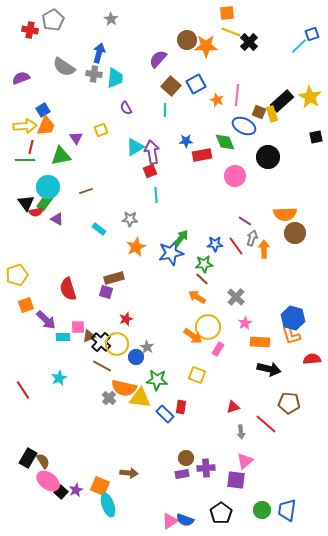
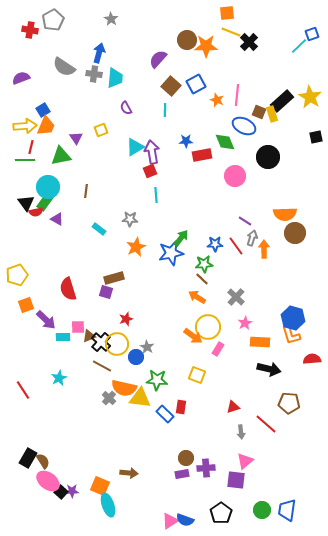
brown line at (86, 191): rotated 64 degrees counterclockwise
purple star at (76, 490): moved 4 px left, 1 px down; rotated 24 degrees clockwise
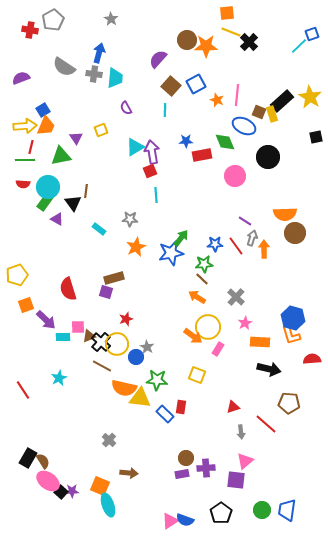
black triangle at (26, 203): moved 47 px right
red semicircle at (36, 212): moved 13 px left, 28 px up; rotated 16 degrees clockwise
gray cross at (109, 398): moved 42 px down
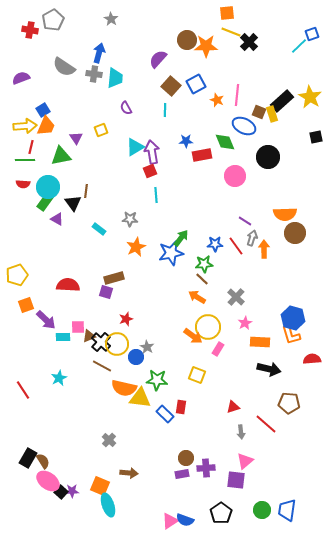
red semicircle at (68, 289): moved 4 px up; rotated 110 degrees clockwise
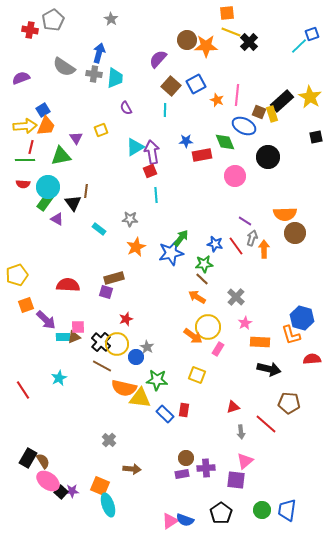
blue star at (215, 244): rotated 14 degrees clockwise
blue hexagon at (293, 318): moved 9 px right
brown triangle at (89, 336): moved 15 px left, 1 px down
red rectangle at (181, 407): moved 3 px right, 3 px down
brown arrow at (129, 473): moved 3 px right, 4 px up
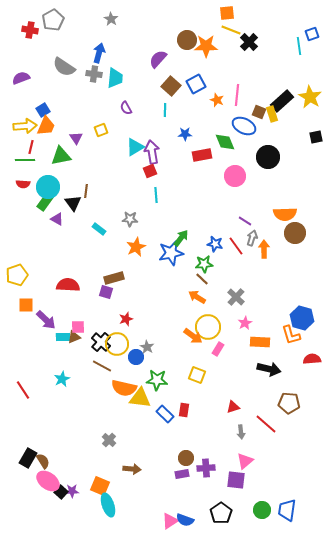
yellow line at (231, 32): moved 2 px up
cyan line at (299, 46): rotated 54 degrees counterclockwise
blue star at (186, 141): moved 1 px left, 7 px up
orange square at (26, 305): rotated 21 degrees clockwise
cyan star at (59, 378): moved 3 px right, 1 px down
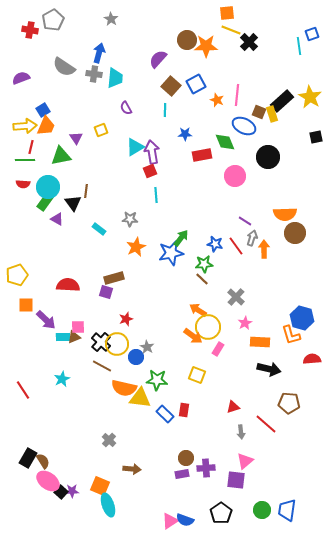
orange arrow at (197, 297): moved 1 px right, 13 px down
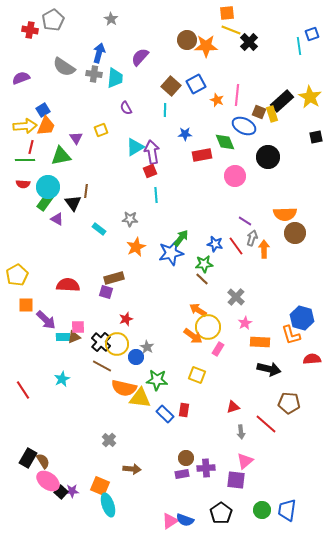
purple semicircle at (158, 59): moved 18 px left, 2 px up
yellow pentagon at (17, 275): rotated 10 degrees counterclockwise
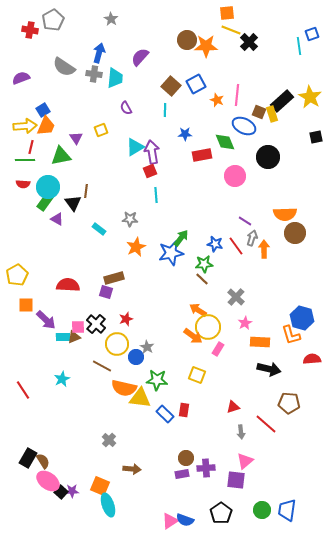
black cross at (101, 342): moved 5 px left, 18 px up
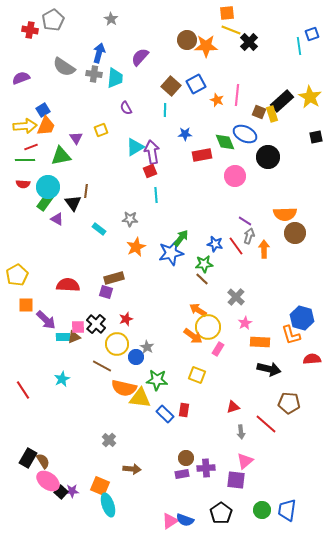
blue ellipse at (244, 126): moved 1 px right, 8 px down
red line at (31, 147): rotated 56 degrees clockwise
gray arrow at (252, 238): moved 3 px left, 2 px up
